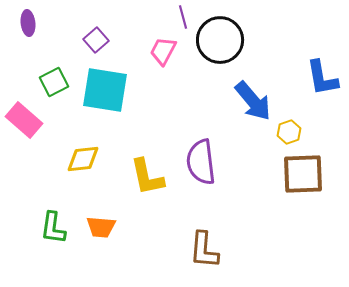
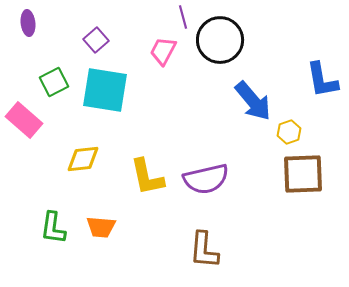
blue L-shape: moved 2 px down
purple semicircle: moved 5 px right, 17 px down; rotated 96 degrees counterclockwise
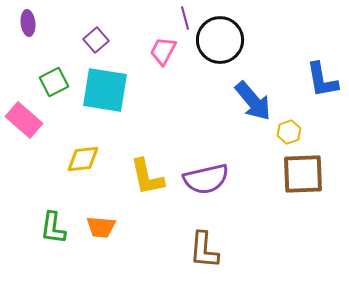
purple line: moved 2 px right, 1 px down
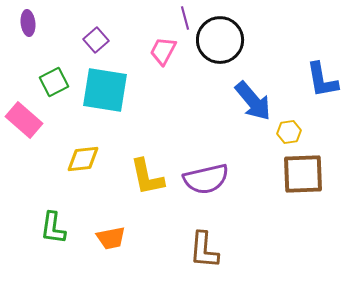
yellow hexagon: rotated 10 degrees clockwise
orange trapezoid: moved 10 px right, 11 px down; rotated 16 degrees counterclockwise
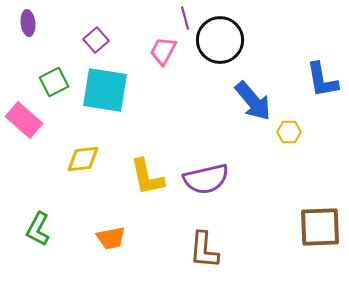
yellow hexagon: rotated 10 degrees clockwise
brown square: moved 17 px right, 53 px down
green L-shape: moved 15 px left, 1 px down; rotated 20 degrees clockwise
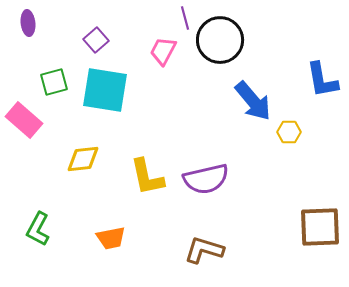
green square: rotated 12 degrees clockwise
brown L-shape: rotated 102 degrees clockwise
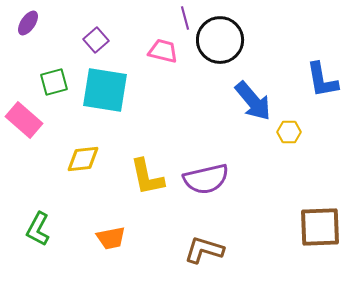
purple ellipse: rotated 40 degrees clockwise
pink trapezoid: rotated 76 degrees clockwise
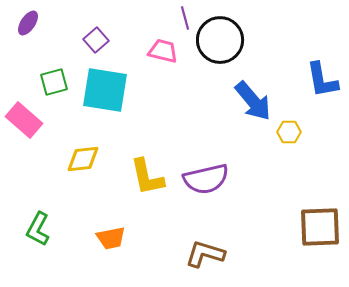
brown L-shape: moved 1 px right, 4 px down
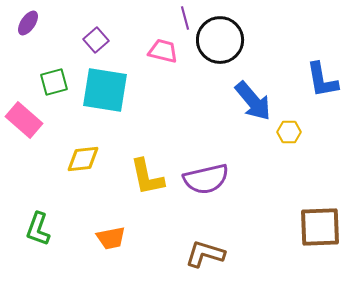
green L-shape: rotated 8 degrees counterclockwise
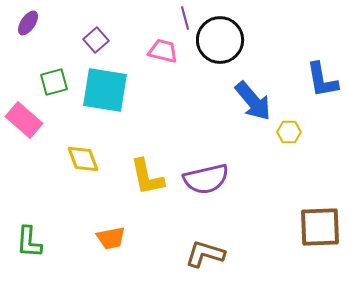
yellow diamond: rotated 76 degrees clockwise
green L-shape: moved 9 px left, 13 px down; rotated 16 degrees counterclockwise
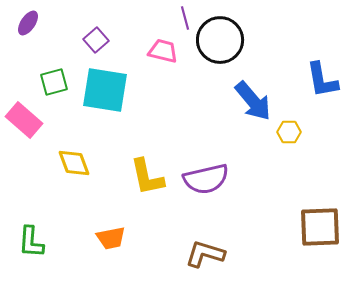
yellow diamond: moved 9 px left, 4 px down
green L-shape: moved 2 px right
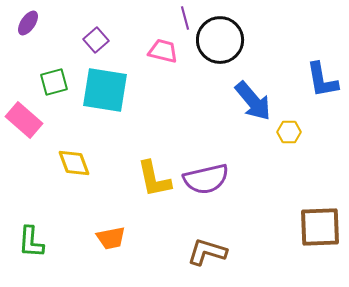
yellow L-shape: moved 7 px right, 2 px down
brown L-shape: moved 2 px right, 2 px up
